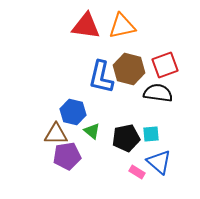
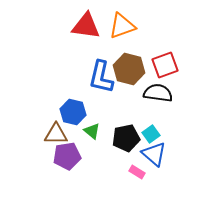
orange triangle: rotated 8 degrees counterclockwise
cyan square: rotated 30 degrees counterclockwise
blue triangle: moved 5 px left, 8 px up
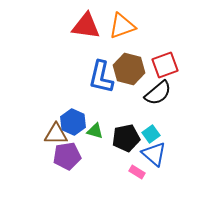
black semicircle: rotated 132 degrees clockwise
blue hexagon: moved 10 px down; rotated 10 degrees clockwise
green triangle: moved 3 px right; rotated 24 degrees counterclockwise
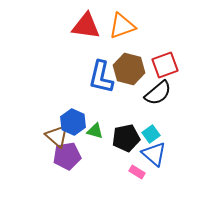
brown triangle: moved 1 px right, 2 px down; rotated 40 degrees clockwise
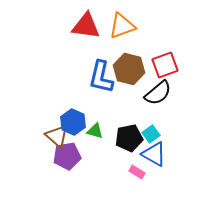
black pentagon: moved 3 px right
blue triangle: rotated 12 degrees counterclockwise
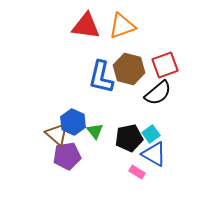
green triangle: rotated 36 degrees clockwise
brown triangle: moved 2 px up
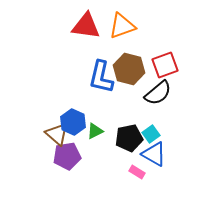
green triangle: rotated 42 degrees clockwise
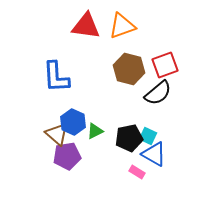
blue L-shape: moved 45 px left; rotated 16 degrees counterclockwise
cyan square: moved 3 px left, 2 px down; rotated 30 degrees counterclockwise
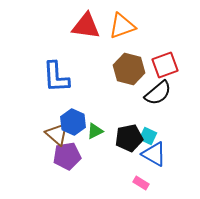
pink rectangle: moved 4 px right, 11 px down
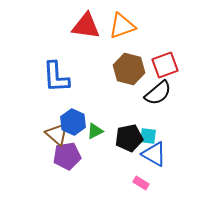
cyan square: rotated 18 degrees counterclockwise
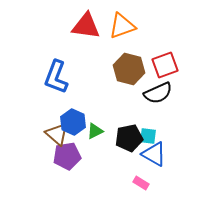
blue L-shape: rotated 24 degrees clockwise
black semicircle: rotated 16 degrees clockwise
